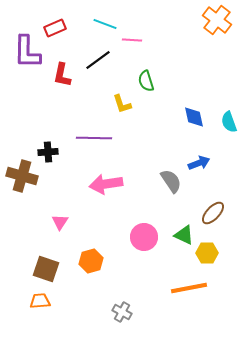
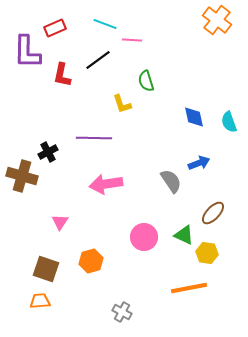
black cross: rotated 24 degrees counterclockwise
yellow hexagon: rotated 10 degrees clockwise
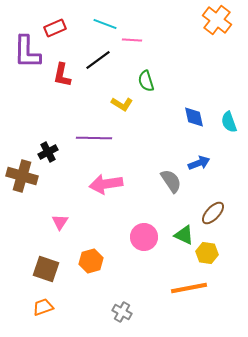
yellow L-shape: rotated 40 degrees counterclockwise
orange trapezoid: moved 3 px right, 6 px down; rotated 15 degrees counterclockwise
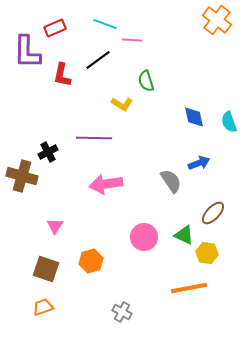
pink triangle: moved 5 px left, 4 px down
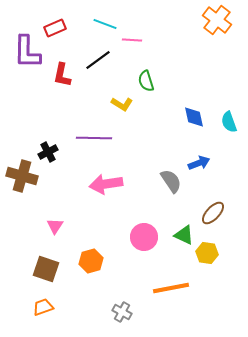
orange line: moved 18 px left
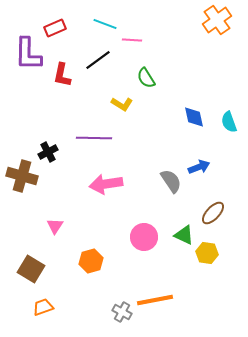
orange cross: rotated 16 degrees clockwise
purple L-shape: moved 1 px right, 2 px down
green semicircle: moved 3 px up; rotated 15 degrees counterclockwise
blue arrow: moved 4 px down
brown square: moved 15 px left; rotated 12 degrees clockwise
orange line: moved 16 px left, 12 px down
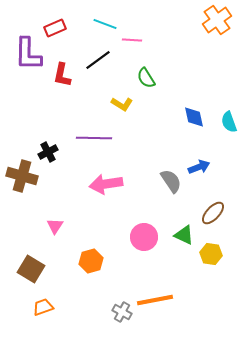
yellow hexagon: moved 4 px right, 1 px down
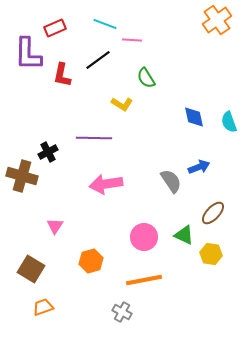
orange line: moved 11 px left, 20 px up
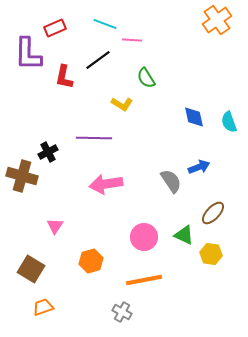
red L-shape: moved 2 px right, 2 px down
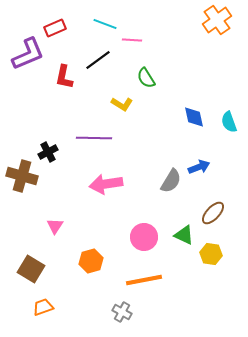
purple L-shape: rotated 114 degrees counterclockwise
gray semicircle: rotated 65 degrees clockwise
